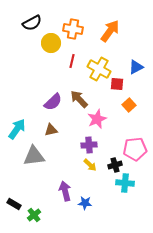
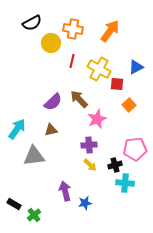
blue star: rotated 16 degrees counterclockwise
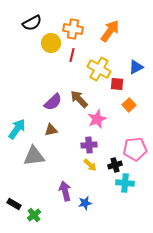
red line: moved 6 px up
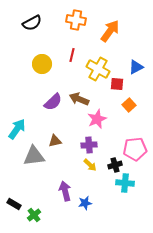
orange cross: moved 3 px right, 9 px up
yellow circle: moved 9 px left, 21 px down
yellow cross: moved 1 px left
brown arrow: rotated 24 degrees counterclockwise
brown triangle: moved 4 px right, 11 px down
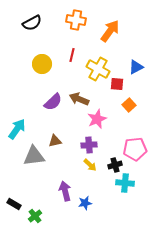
green cross: moved 1 px right, 1 px down
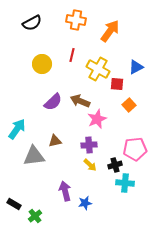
brown arrow: moved 1 px right, 2 px down
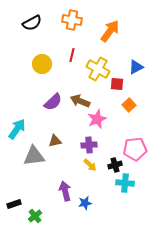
orange cross: moved 4 px left
black rectangle: rotated 48 degrees counterclockwise
